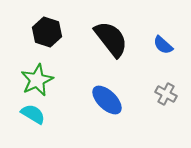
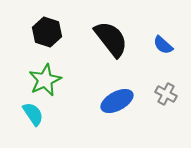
green star: moved 8 px right
blue ellipse: moved 10 px right, 1 px down; rotated 72 degrees counterclockwise
cyan semicircle: rotated 25 degrees clockwise
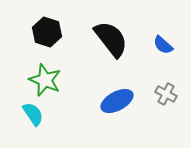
green star: rotated 24 degrees counterclockwise
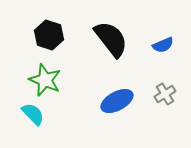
black hexagon: moved 2 px right, 3 px down
blue semicircle: rotated 65 degrees counterclockwise
gray cross: moved 1 px left; rotated 30 degrees clockwise
cyan semicircle: rotated 10 degrees counterclockwise
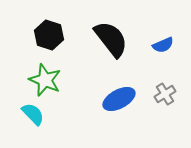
blue ellipse: moved 2 px right, 2 px up
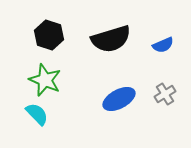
black semicircle: rotated 111 degrees clockwise
cyan semicircle: moved 4 px right
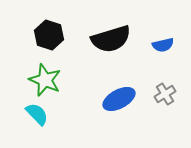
blue semicircle: rotated 10 degrees clockwise
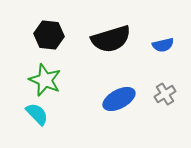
black hexagon: rotated 12 degrees counterclockwise
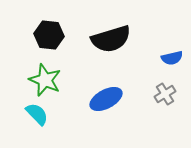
blue semicircle: moved 9 px right, 13 px down
blue ellipse: moved 13 px left
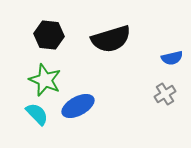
blue ellipse: moved 28 px left, 7 px down
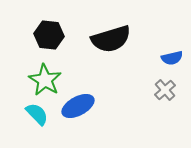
green star: rotated 8 degrees clockwise
gray cross: moved 4 px up; rotated 10 degrees counterclockwise
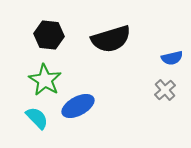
cyan semicircle: moved 4 px down
